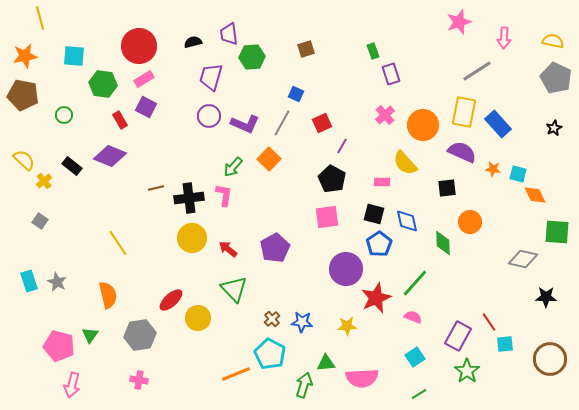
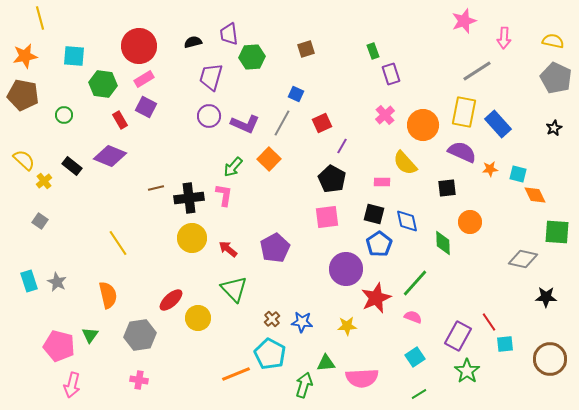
pink star at (459, 22): moved 5 px right, 1 px up
orange star at (493, 169): moved 3 px left; rotated 14 degrees counterclockwise
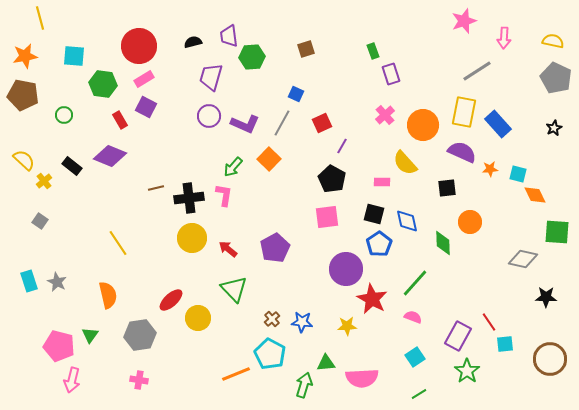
purple trapezoid at (229, 34): moved 2 px down
red star at (376, 298): moved 4 px left, 1 px down; rotated 20 degrees counterclockwise
pink arrow at (72, 385): moved 5 px up
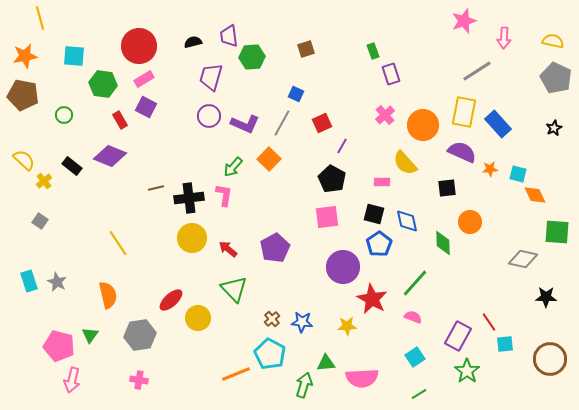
purple circle at (346, 269): moved 3 px left, 2 px up
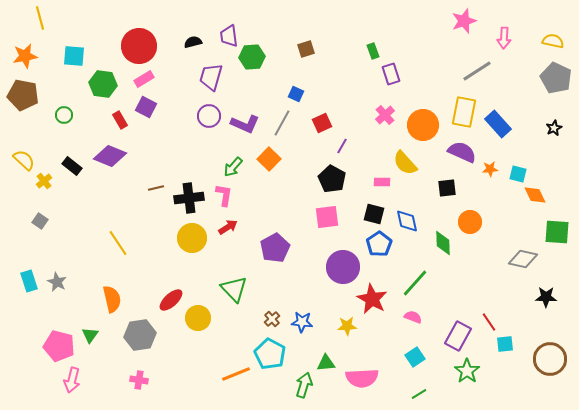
red arrow at (228, 249): moved 22 px up; rotated 108 degrees clockwise
orange semicircle at (108, 295): moved 4 px right, 4 px down
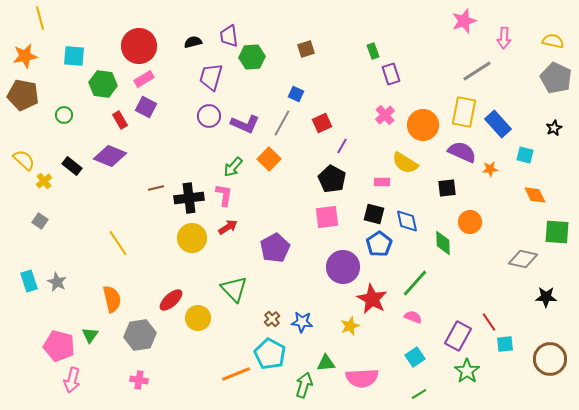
yellow semicircle at (405, 163): rotated 16 degrees counterclockwise
cyan square at (518, 174): moved 7 px right, 19 px up
yellow star at (347, 326): moved 3 px right; rotated 18 degrees counterclockwise
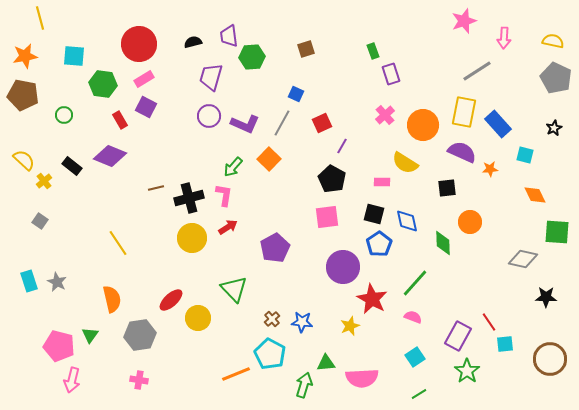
red circle at (139, 46): moved 2 px up
black cross at (189, 198): rotated 8 degrees counterclockwise
